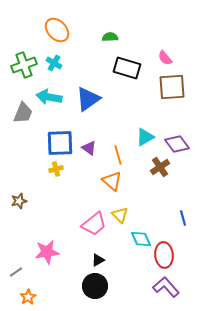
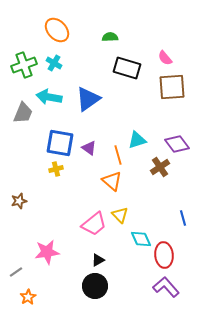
cyan triangle: moved 8 px left, 3 px down; rotated 12 degrees clockwise
blue square: rotated 12 degrees clockwise
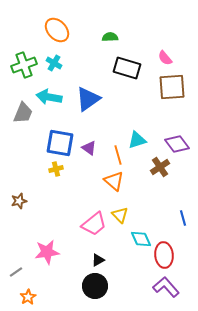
orange triangle: moved 2 px right
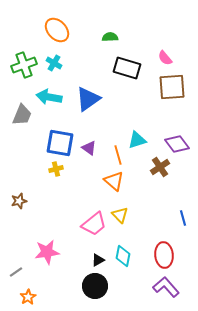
gray trapezoid: moved 1 px left, 2 px down
cyan diamond: moved 18 px left, 17 px down; rotated 35 degrees clockwise
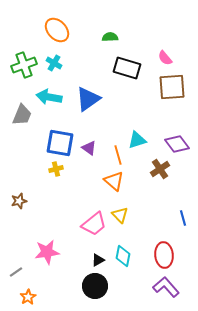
brown cross: moved 2 px down
